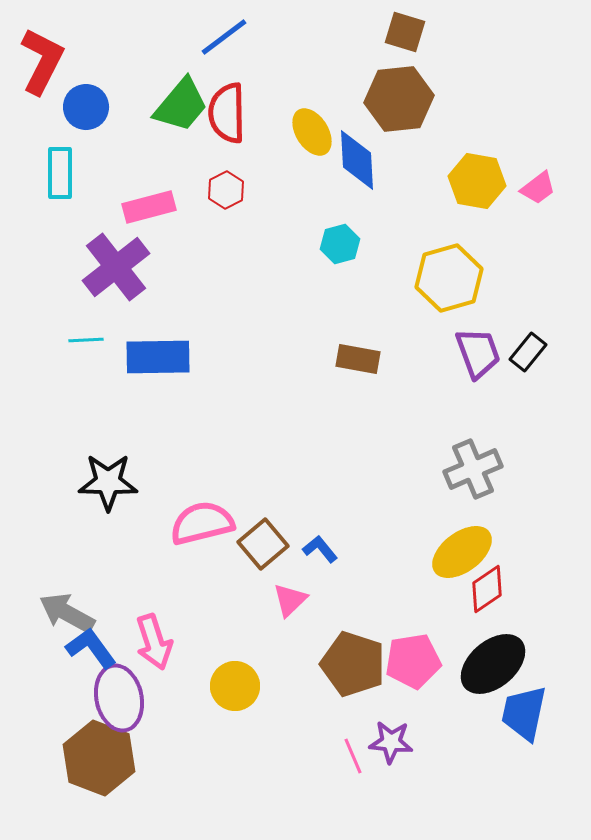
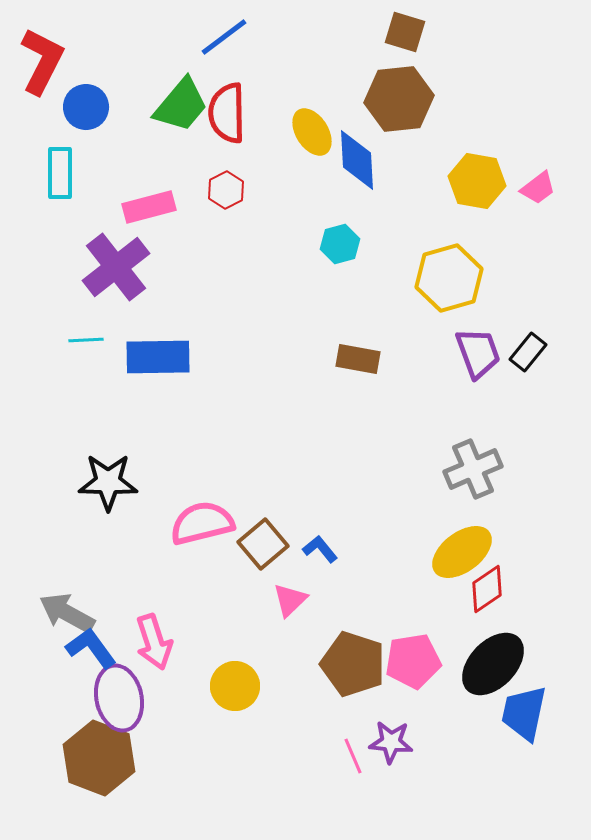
black ellipse at (493, 664): rotated 6 degrees counterclockwise
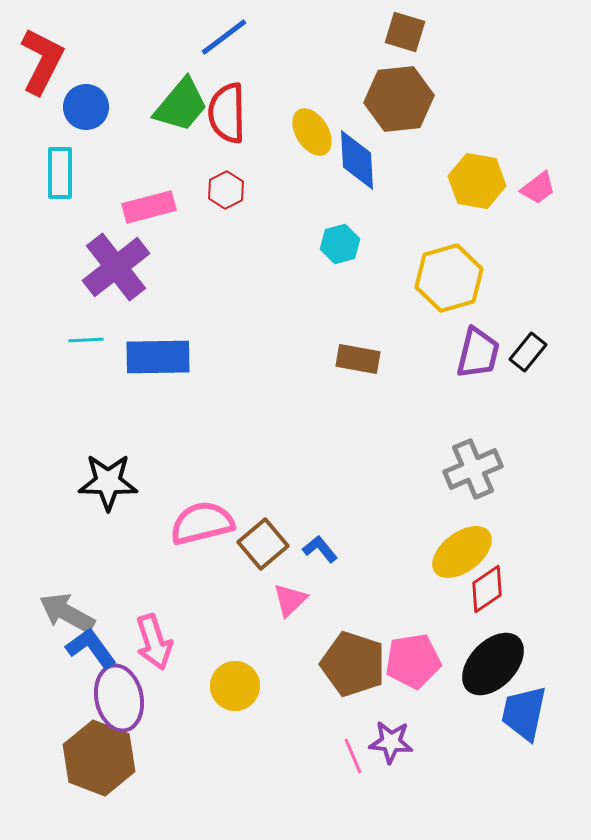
purple trapezoid at (478, 353): rotated 34 degrees clockwise
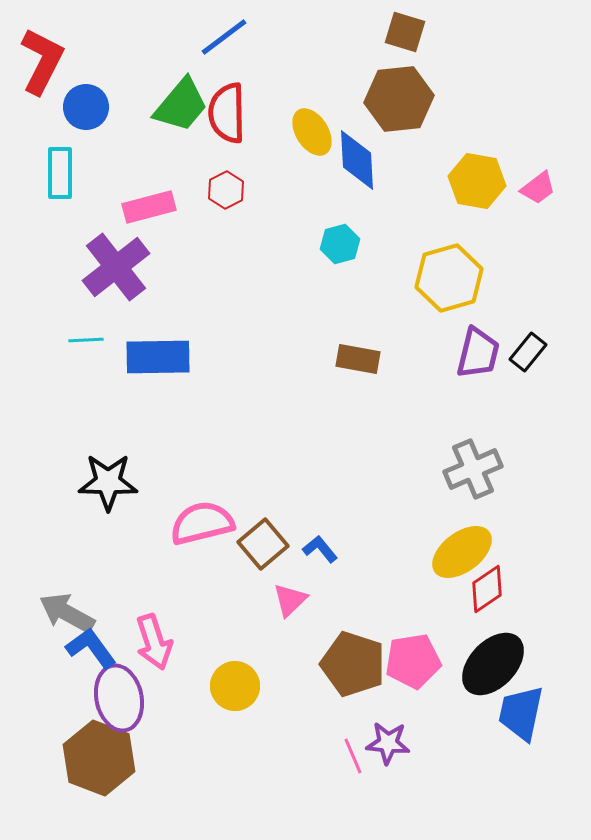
blue trapezoid at (524, 713): moved 3 px left
purple star at (391, 742): moved 3 px left, 1 px down
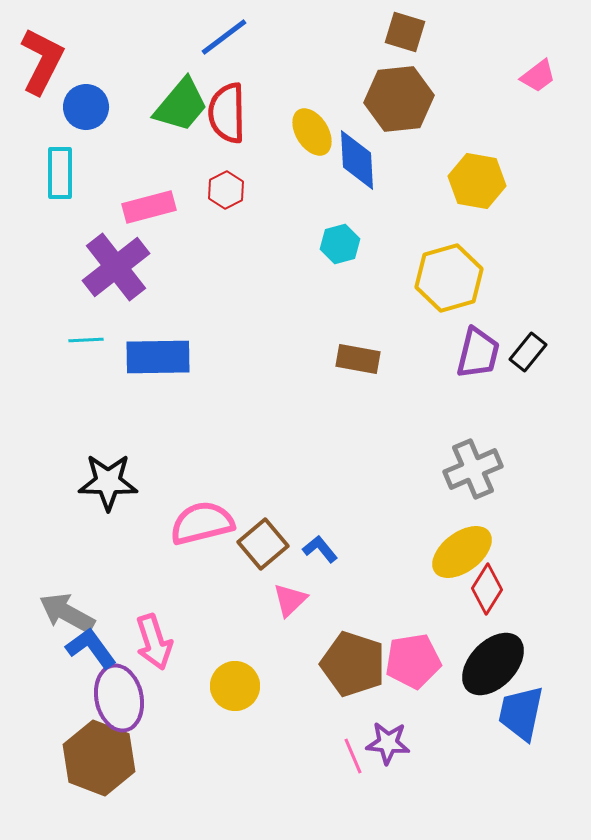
pink trapezoid at (538, 188): moved 112 px up
red diamond at (487, 589): rotated 24 degrees counterclockwise
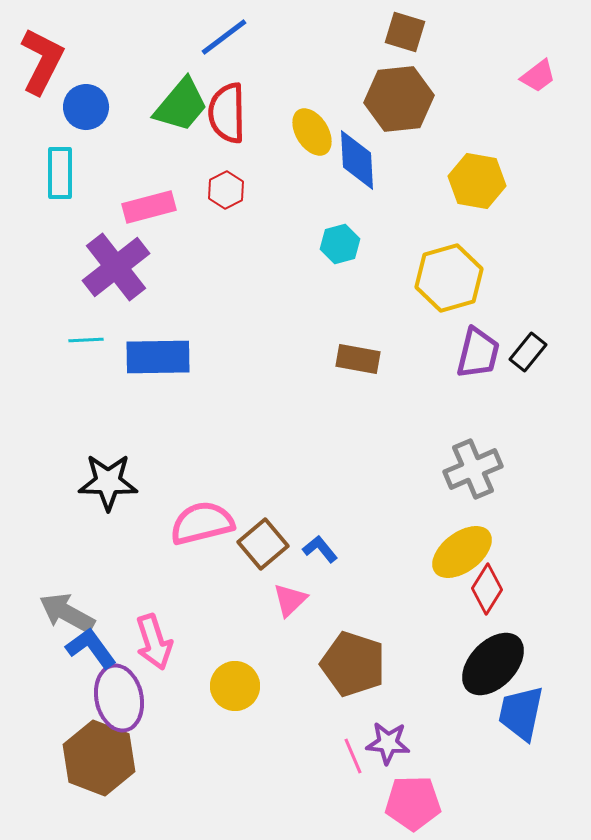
pink pentagon at (413, 661): moved 142 px down; rotated 8 degrees clockwise
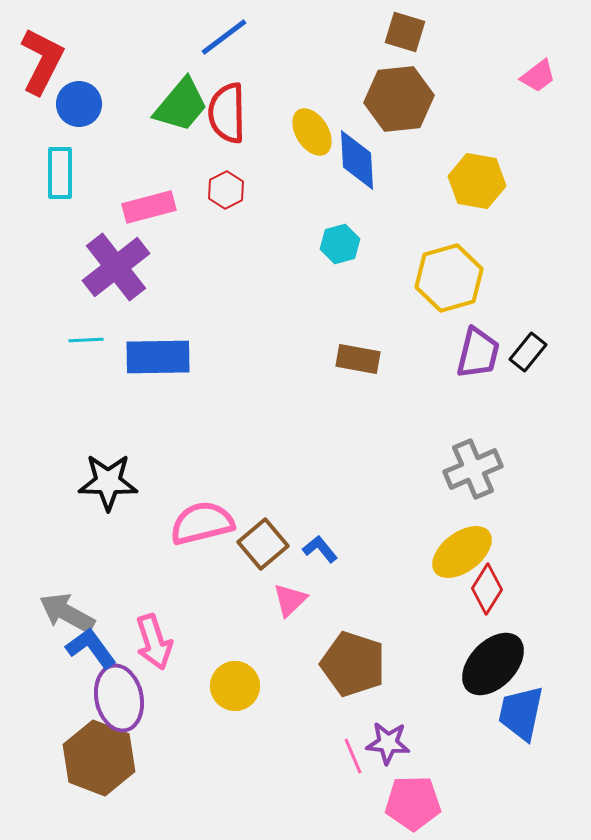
blue circle at (86, 107): moved 7 px left, 3 px up
